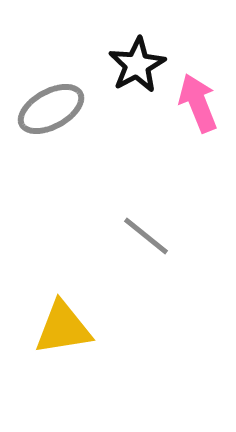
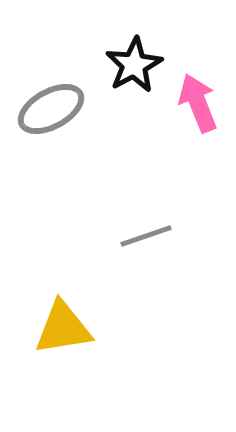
black star: moved 3 px left
gray line: rotated 58 degrees counterclockwise
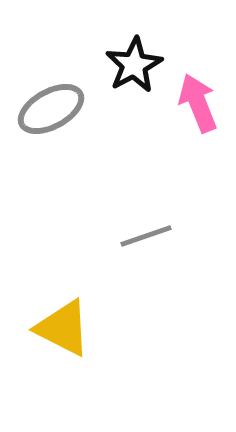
yellow triangle: rotated 36 degrees clockwise
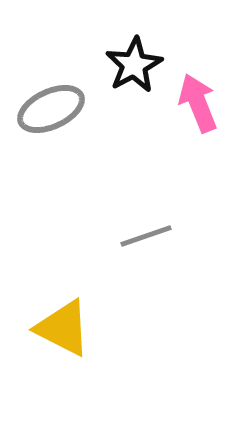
gray ellipse: rotated 4 degrees clockwise
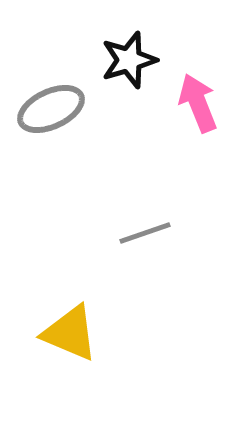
black star: moved 5 px left, 5 px up; rotated 12 degrees clockwise
gray line: moved 1 px left, 3 px up
yellow triangle: moved 7 px right, 5 px down; rotated 4 degrees counterclockwise
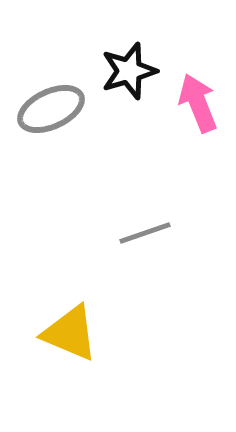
black star: moved 11 px down
